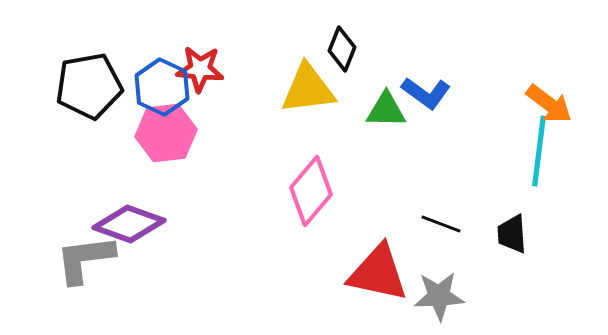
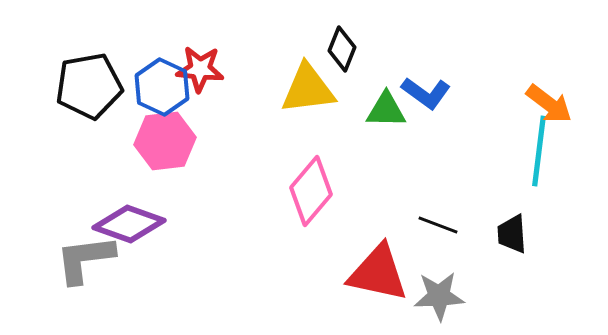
pink hexagon: moved 1 px left, 8 px down
black line: moved 3 px left, 1 px down
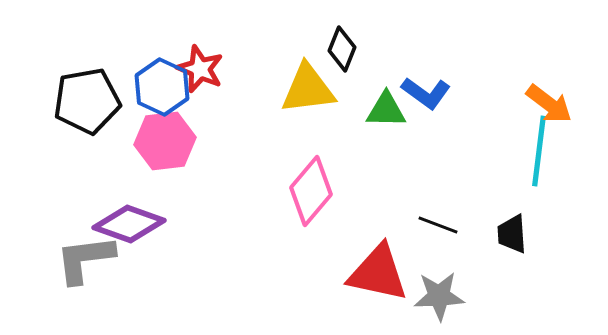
red star: rotated 18 degrees clockwise
black pentagon: moved 2 px left, 15 px down
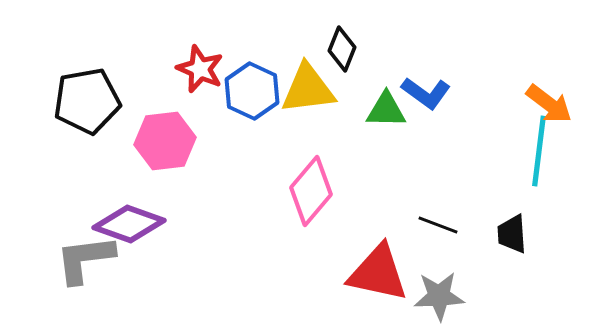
blue hexagon: moved 90 px right, 4 px down
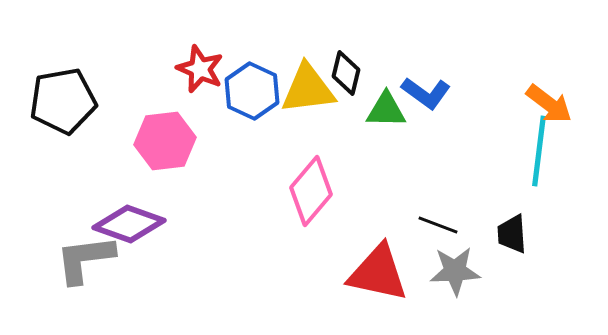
black diamond: moved 4 px right, 24 px down; rotated 9 degrees counterclockwise
black pentagon: moved 24 px left
gray star: moved 16 px right, 25 px up
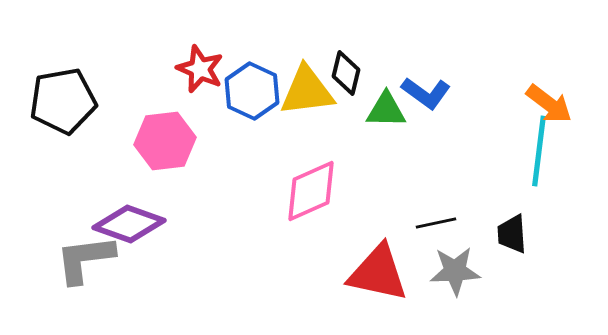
yellow triangle: moved 1 px left, 2 px down
pink diamond: rotated 26 degrees clockwise
black line: moved 2 px left, 2 px up; rotated 33 degrees counterclockwise
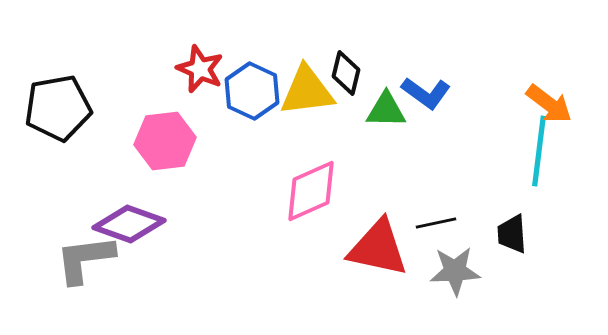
black pentagon: moved 5 px left, 7 px down
red triangle: moved 25 px up
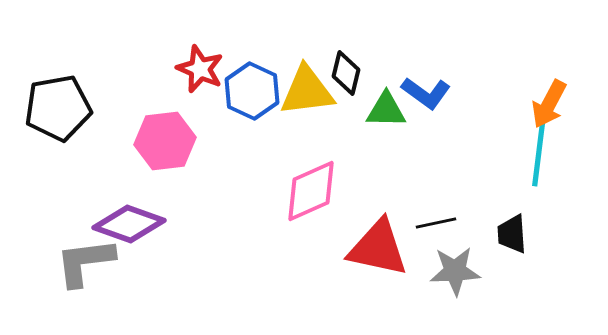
orange arrow: rotated 81 degrees clockwise
gray L-shape: moved 3 px down
